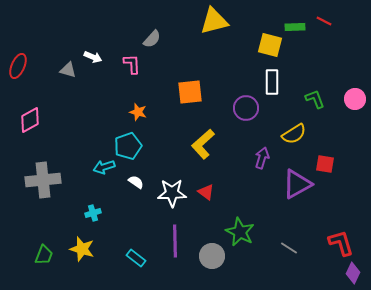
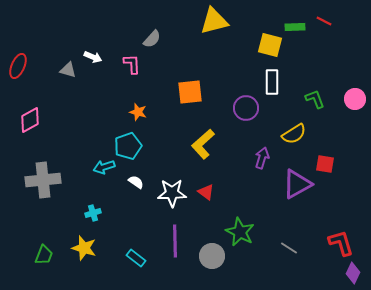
yellow star: moved 2 px right, 1 px up
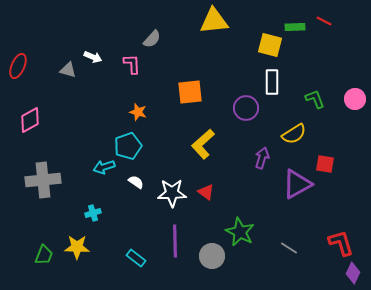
yellow triangle: rotated 8 degrees clockwise
yellow star: moved 7 px left, 1 px up; rotated 15 degrees counterclockwise
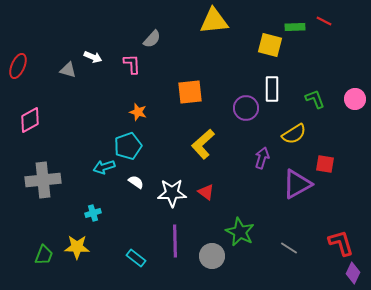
white rectangle: moved 7 px down
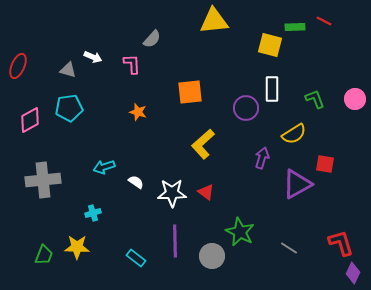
cyan pentagon: moved 59 px left, 38 px up; rotated 12 degrees clockwise
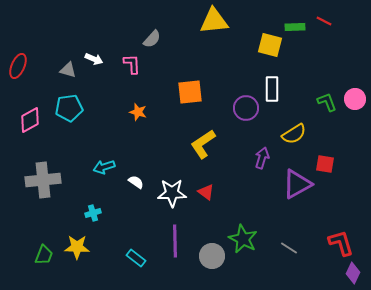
white arrow: moved 1 px right, 2 px down
green L-shape: moved 12 px right, 3 px down
yellow L-shape: rotated 8 degrees clockwise
green star: moved 3 px right, 7 px down
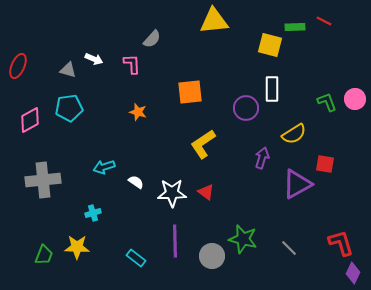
green star: rotated 12 degrees counterclockwise
gray line: rotated 12 degrees clockwise
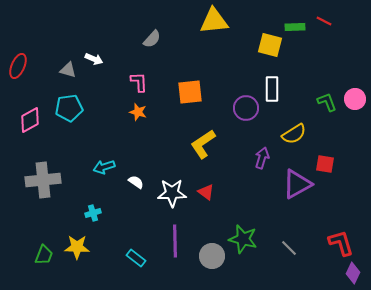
pink L-shape: moved 7 px right, 18 px down
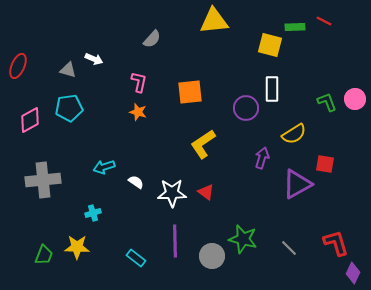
pink L-shape: rotated 15 degrees clockwise
red L-shape: moved 5 px left
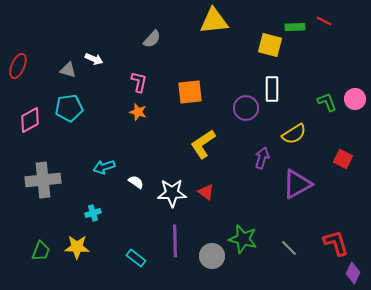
red square: moved 18 px right, 5 px up; rotated 18 degrees clockwise
green trapezoid: moved 3 px left, 4 px up
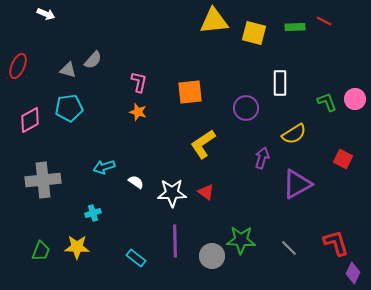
gray semicircle: moved 59 px left, 21 px down
yellow square: moved 16 px left, 12 px up
white arrow: moved 48 px left, 45 px up
white rectangle: moved 8 px right, 6 px up
green star: moved 2 px left, 1 px down; rotated 12 degrees counterclockwise
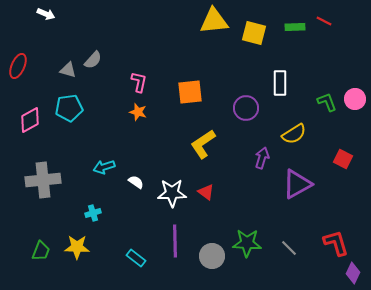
green star: moved 6 px right, 3 px down
